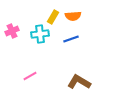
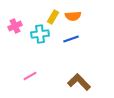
pink cross: moved 3 px right, 5 px up
brown L-shape: rotated 15 degrees clockwise
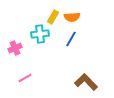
orange semicircle: moved 1 px left, 1 px down
pink cross: moved 22 px down
blue line: rotated 42 degrees counterclockwise
pink line: moved 5 px left, 2 px down
brown L-shape: moved 7 px right
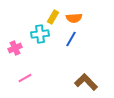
orange semicircle: moved 2 px right, 1 px down
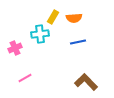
blue line: moved 7 px right, 3 px down; rotated 49 degrees clockwise
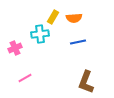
brown L-shape: rotated 115 degrees counterclockwise
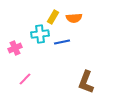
blue line: moved 16 px left
pink line: moved 1 px down; rotated 16 degrees counterclockwise
